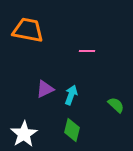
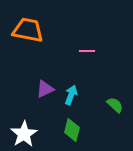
green semicircle: moved 1 px left
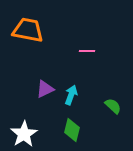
green semicircle: moved 2 px left, 1 px down
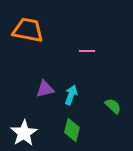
purple triangle: rotated 12 degrees clockwise
white star: moved 1 px up
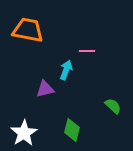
cyan arrow: moved 5 px left, 25 px up
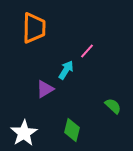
orange trapezoid: moved 6 px right, 2 px up; rotated 80 degrees clockwise
pink line: rotated 49 degrees counterclockwise
cyan arrow: rotated 12 degrees clockwise
purple triangle: rotated 18 degrees counterclockwise
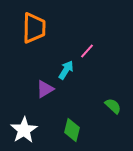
white star: moved 3 px up
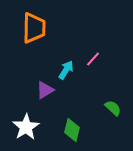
pink line: moved 6 px right, 8 px down
purple triangle: moved 1 px down
green semicircle: moved 2 px down
white star: moved 2 px right, 3 px up
